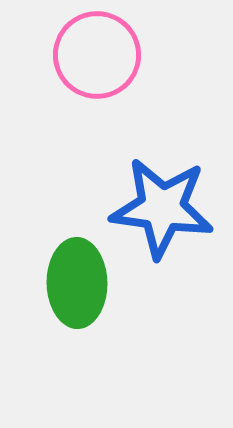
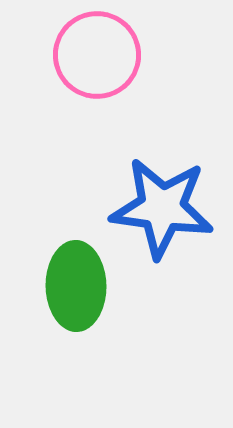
green ellipse: moved 1 px left, 3 px down
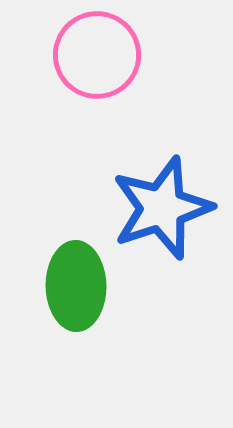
blue star: rotated 26 degrees counterclockwise
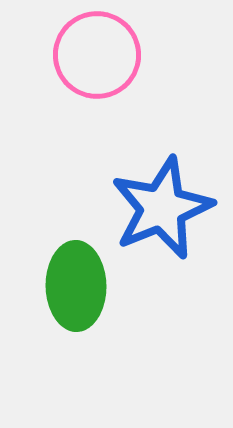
blue star: rotated 4 degrees counterclockwise
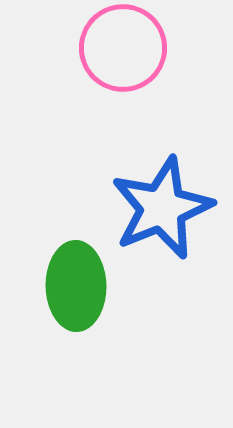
pink circle: moved 26 px right, 7 px up
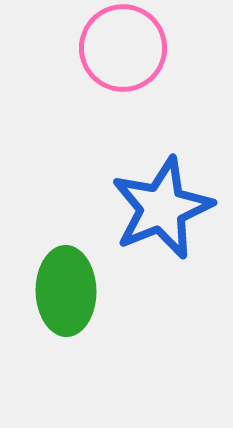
green ellipse: moved 10 px left, 5 px down
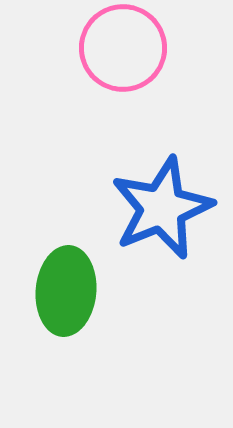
green ellipse: rotated 6 degrees clockwise
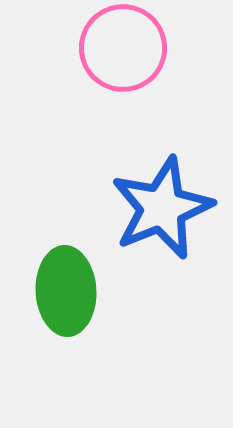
green ellipse: rotated 8 degrees counterclockwise
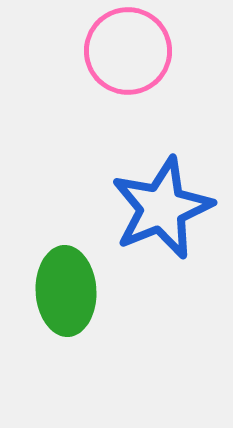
pink circle: moved 5 px right, 3 px down
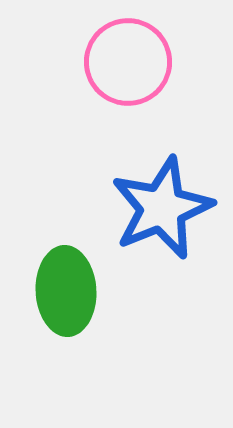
pink circle: moved 11 px down
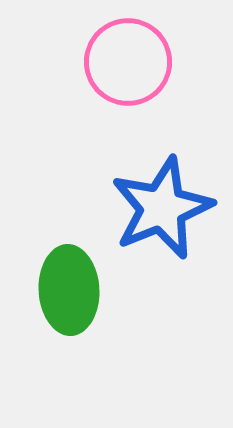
green ellipse: moved 3 px right, 1 px up
